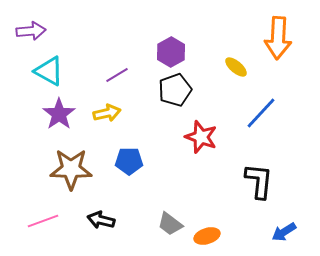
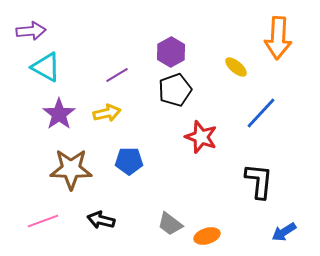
cyan triangle: moved 3 px left, 4 px up
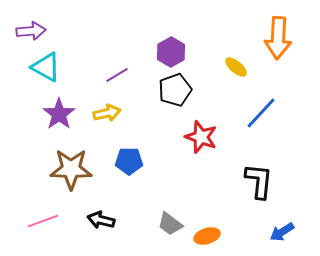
blue arrow: moved 2 px left
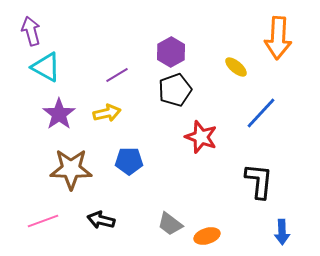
purple arrow: rotated 100 degrees counterclockwise
blue arrow: rotated 60 degrees counterclockwise
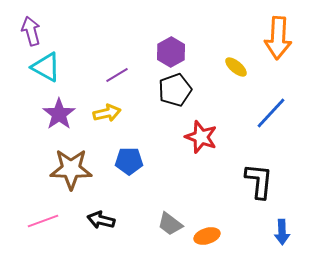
blue line: moved 10 px right
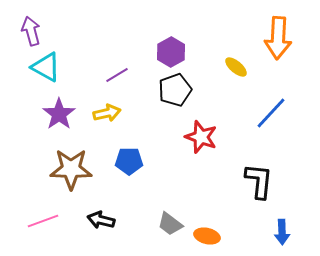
orange ellipse: rotated 30 degrees clockwise
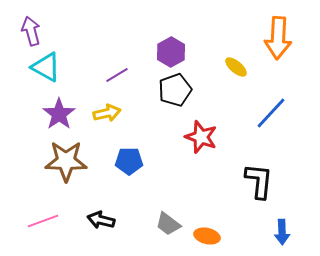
brown star: moved 5 px left, 8 px up
gray trapezoid: moved 2 px left
